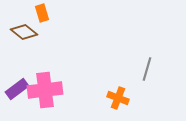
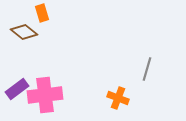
pink cross: moved 5 px down
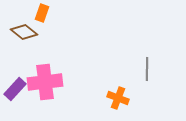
orange rectangle: rotated 36 degrees clockwise
gray line: rotated 15 degrees counterclockwise
purple rectangle: moved 2 px left; rotated 10 degrees counterclockwise
pink cross: moved 13 px up
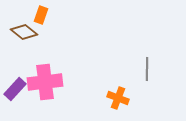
orange rectangle: moved 1 px left, 2 px down
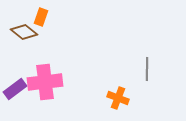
orange rectangle: moved 2 px down
purple rectangle: rotated 10 degrees clockwise
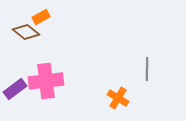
orange rectangle: rotated 42 degrees clockwise
brown diamond: moved 2 px right
pink cross: moved 1 px right, 1 px up
orange cross: rotated 10 degrees clockwise
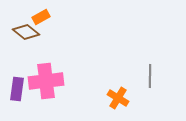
gray line: moved 3 px right, 7 px down
purple rectangle: moved 2 px right; rotated 45 degrees counterclockwise
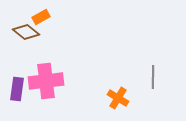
gray line: moved 3 px right, 1 px down
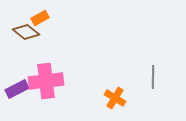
orange rectangle: moved 1 px left, 1 px down
purple rectangle: rotated 55 degrees clockwise
orange cross: moved 3 px left
